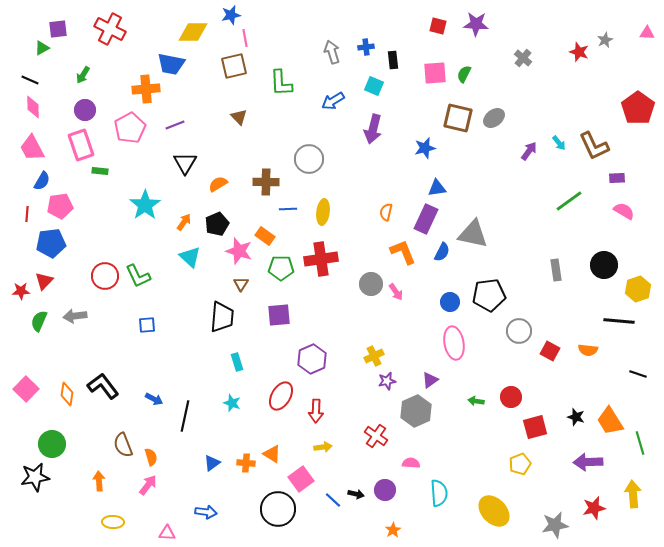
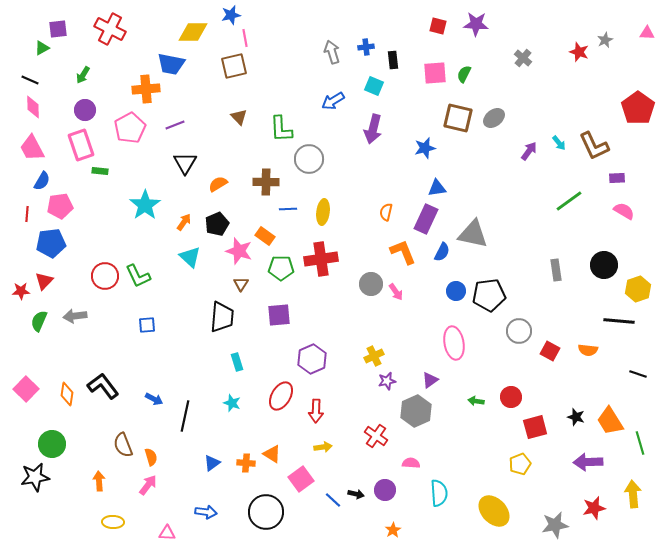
green L-shape at (281, 83): moved 46 px down
blue circle at (450, 302): moved 6 px right, 11 px up
black circle at (278, 509): moved 12 px left, 3 px down
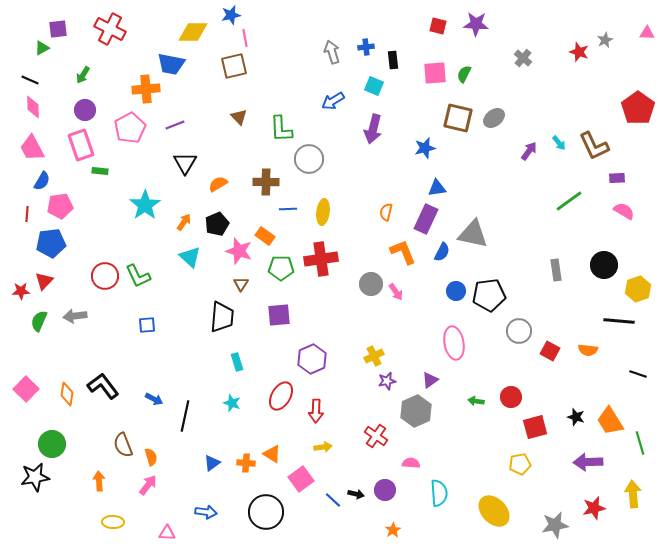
yellow pentagon at (520, 464): rotated 10 degrees clockwise
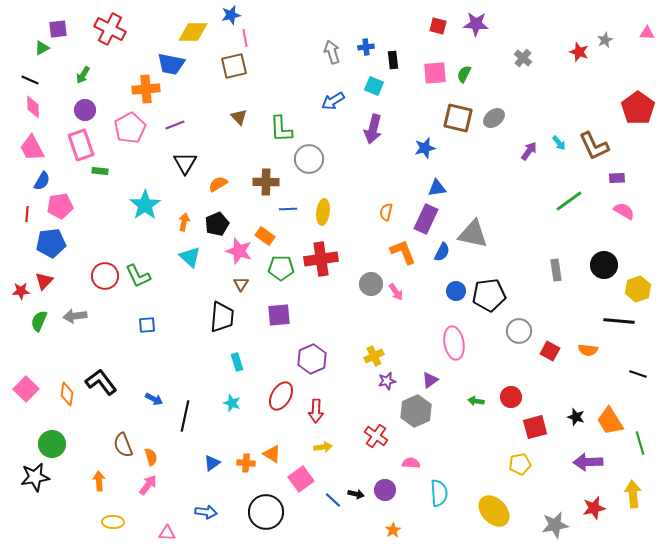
orange arrow at (184, 222): rotated 24 degrees counterclockwise
black L-shape at (103, 386): moved 2 px left, 4 px up
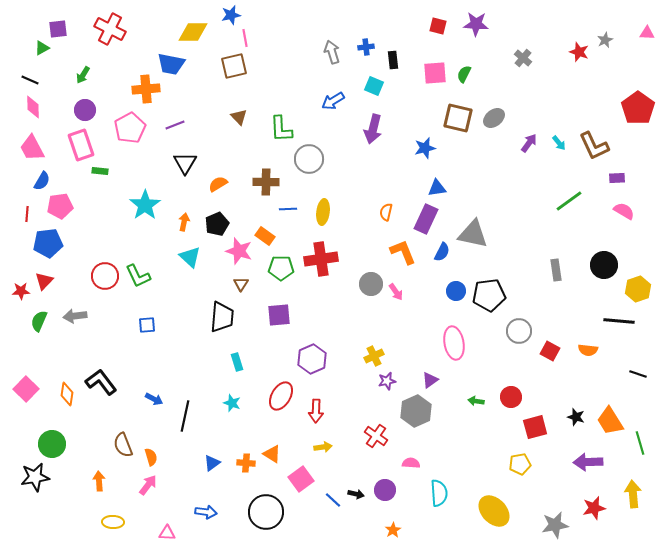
purple arrow at (529, 151): moved 8 px up
blue pentagon at (51, 243): moved 3 px left
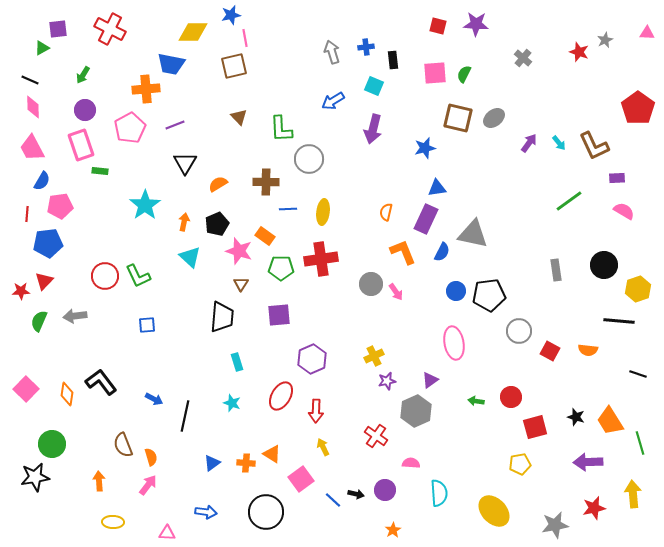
yellow arrow at (323, 447): rotated 108 degrees counterclockwise
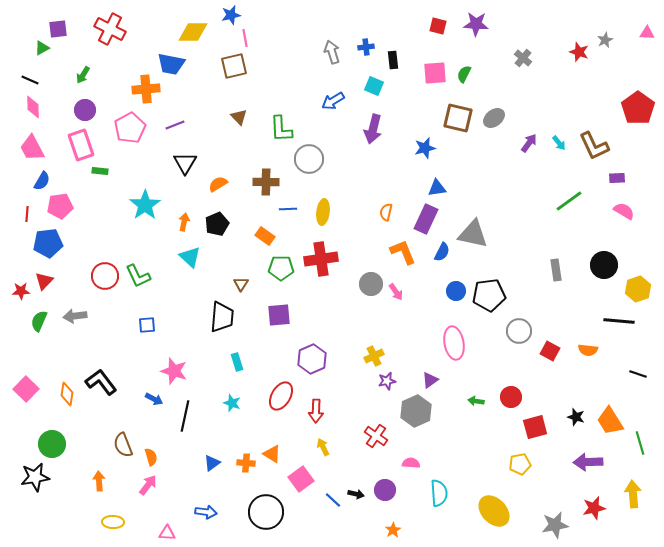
pink star at (239, 251): moved 65 px left, 120 px down
